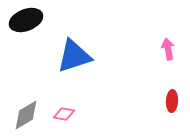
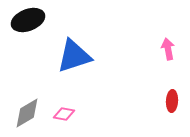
black ellipse: moved 2 px right
gray diamond: moved 1 px right, 2 px up
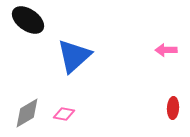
black ellipse: rotated 56 degrees clockwise
pink arrow: moved 2 px left, 1 px down; rotated 80 degrees counterclockwise
blue triangle: rotated 24 degrees counterclockwise
red ellipse: moved 1 px right, 7 px down
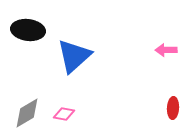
black ellipse: moved 10 px down; rotated 28 degrees counterclockwise
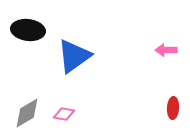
blue triangle: rotated 6 degrees clockwise
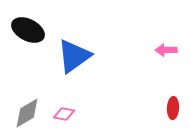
black ellipse: rotated 20 degrees clockwise
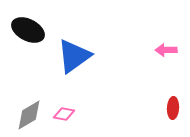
gray diamond: moved 2 px right, 2 px down
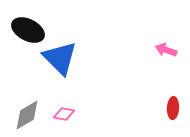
pink arrow: rotated 20 degrees clockwise
blue triangle: moved 14 px left, 2 px down; rotated 39 degrees counterclockwise
gray diamond: moved 2 px left
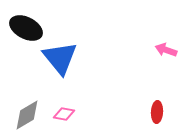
black ellipse: moved 2 px left, 2 px up
blue triangle: rotated 6 degrees clockwise
red ellipse: moved 16 px left, 4 px down
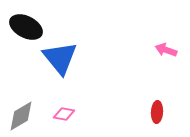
black ellipse: moved 1 px up
gray diamond: moved 6 px left, 1 px down
